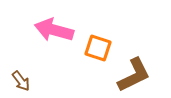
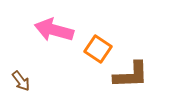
orange square: moved 1 px down; rotated 16 degrees clockwise
brown L-shape: moved 3 px left; rotated 24 degrees clockwise
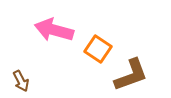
brown L-shape: rotated 18 degrees counterclockwise
brown arrow: rotated 10 degrees clockwise
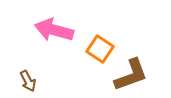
orange square: moved 2 px right
brown arrow: moved 7 px right
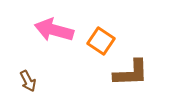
orange square: moved 1 px right, 8 px up
brown L-shape: moved 2 px up; rotated 18 degrees clockwise
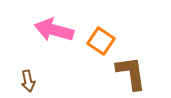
brown L-shape: rotated 96 degrees counterclockwise
brown arrow: rotated 15 degrees clockwise
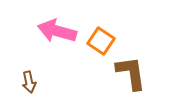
pink arrow: moved 3 px right, 1 px down
brown arrow: moved 1 px right, 1 px down
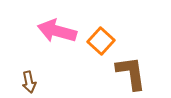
orange square: rotated 8 degrees clockwise
